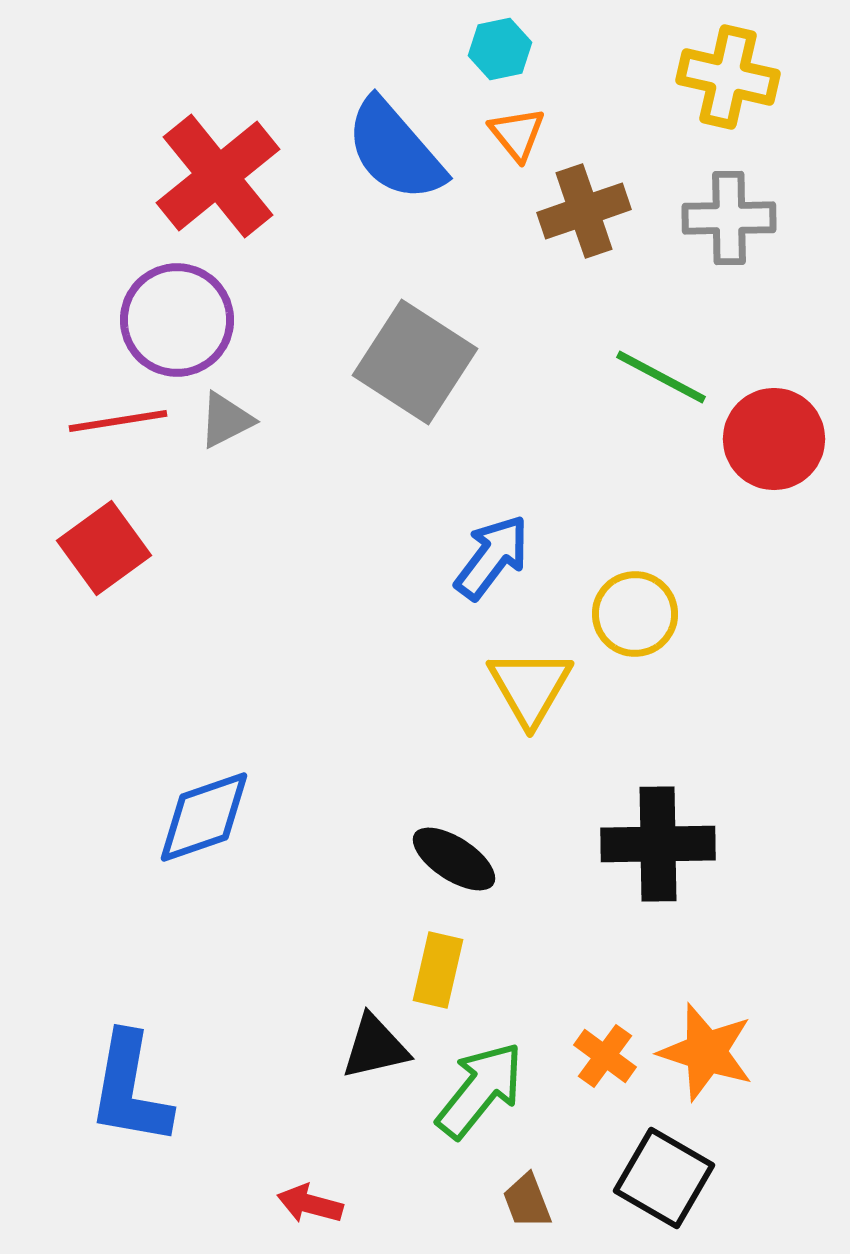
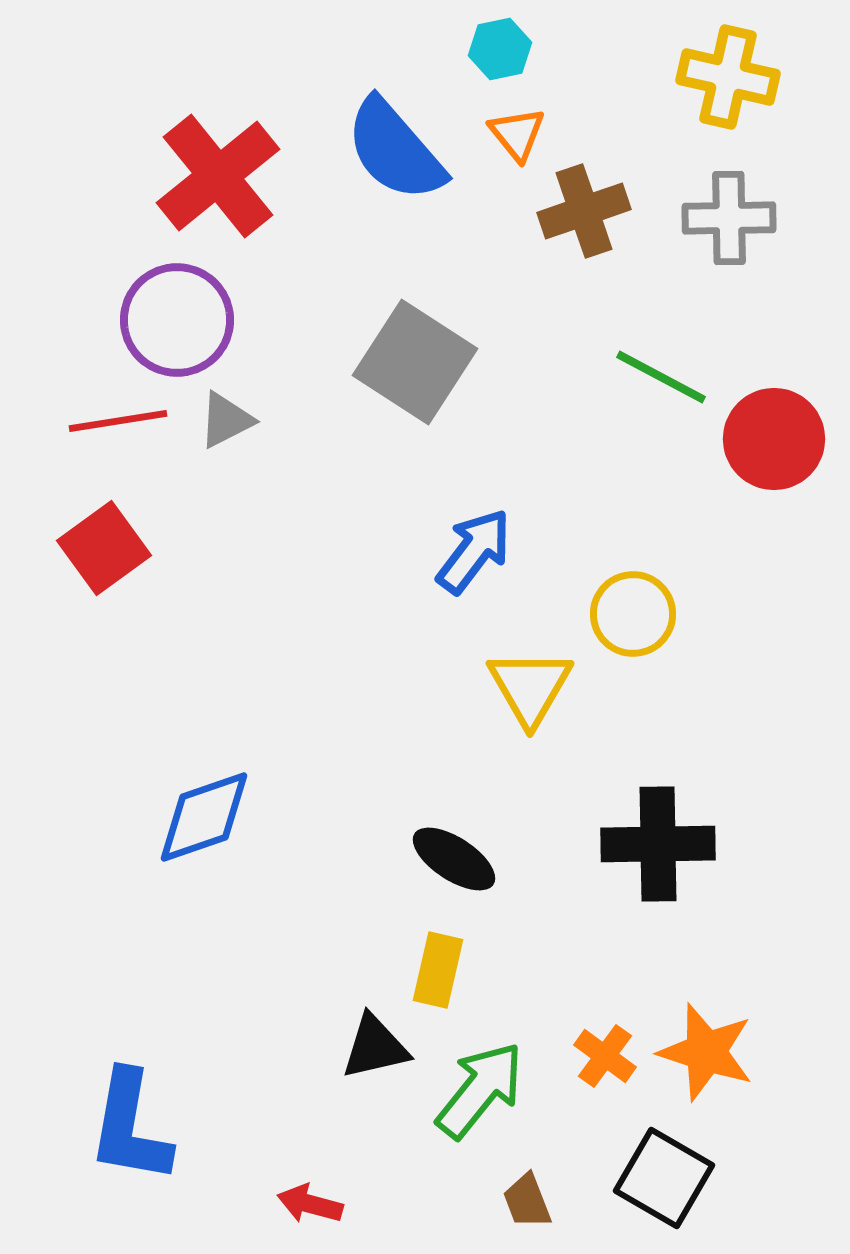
blue arrow: moved 18 px left, 6 px up
yellow circle: moved 2 px left
blue L-shape: moved 38 px down
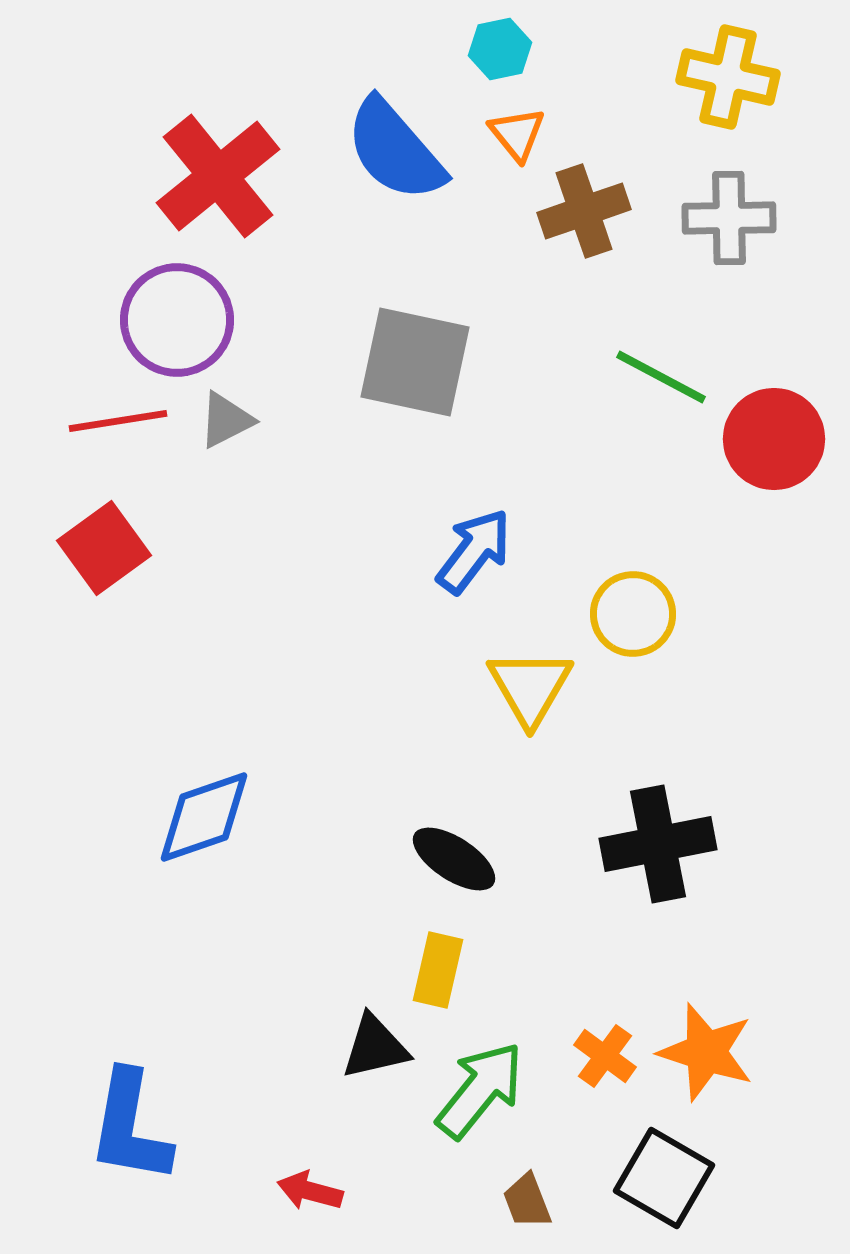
gray square: rotated 21 degrees counterclockwise
black cross: rotated 10 degrees counterclockwise
red arrow: moved 13 px up
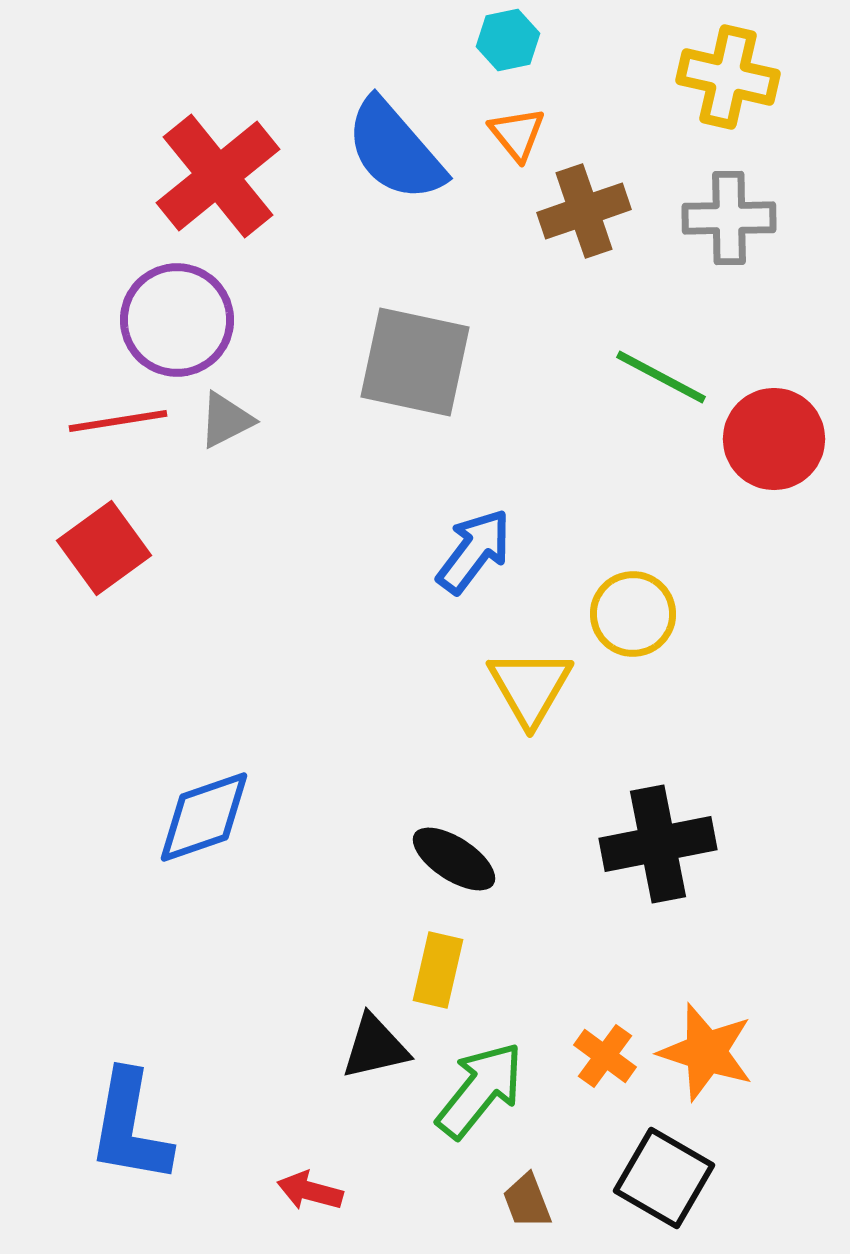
cyan hexagon: moved 8 px right, 9 px up
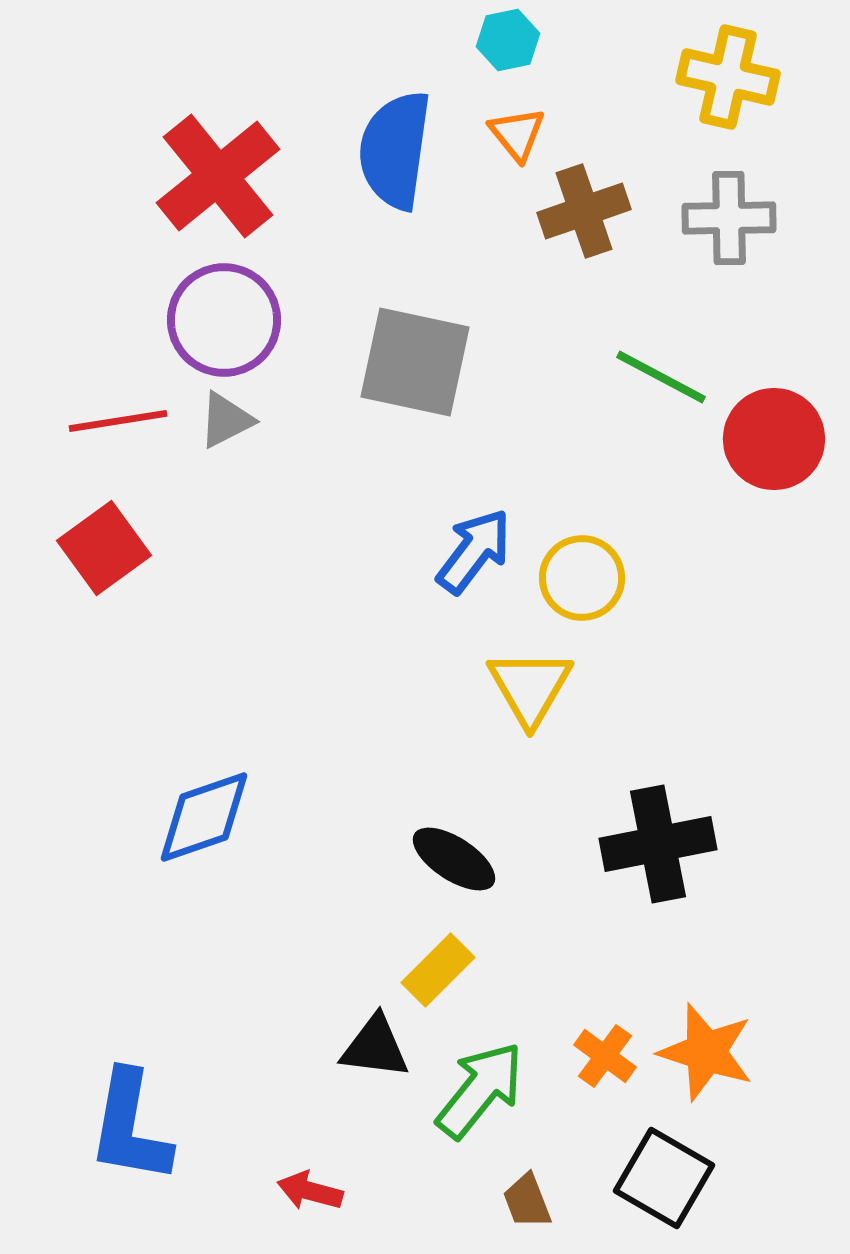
blue semicircle: rotated 49 degrees clockwise
purple circle: moved 47 px right
yellow circle: moved 51 px left, 36 px up
yellow rectangle: rotated 32 degrees clockwise
black triangle: rotated 20 degrees clockwise
